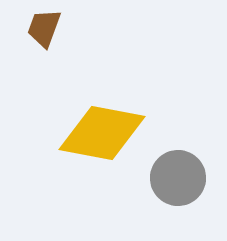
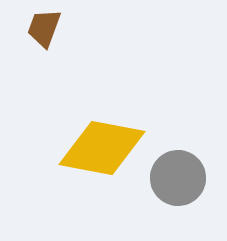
yellow diamond: moved 15 px down
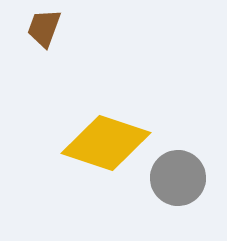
yellow diamond: moved 4 px right, 5 px up; rotated 8 degrees clockwise
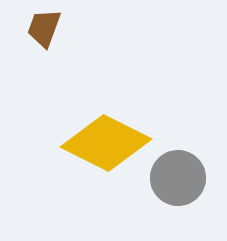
yellow diamond: rotated 8 degrees clockwise
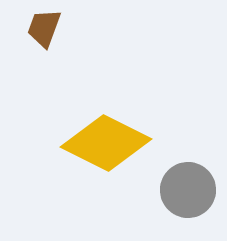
gray circle: moved 10 px right, 12 px down
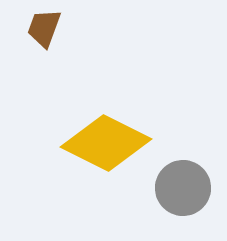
gray circle: moved 5 px left, 2 px up
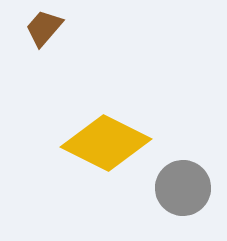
brown trapezoid: rotated 21 degrees clockwise
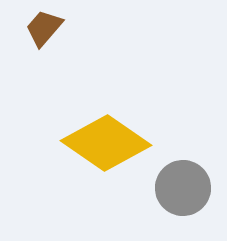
yellow diamond: rotated 8 degrees clockwise
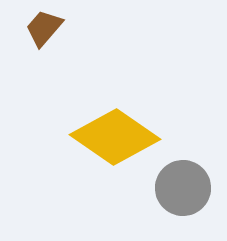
yellow diamond: moved 9 px right, 6 px up
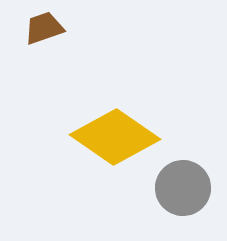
brown trapezoid: rotated 30 degrees clockwise
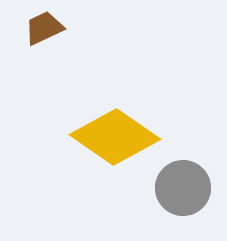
brown trapezoid: rotated 6 degrees counterclockwise
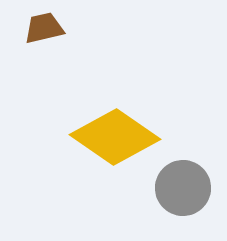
brown trapezoid: rotated 12 degrees clockwise
